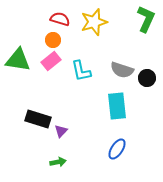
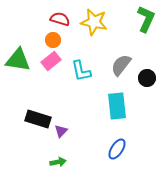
yellow star: rotated 28 degrees clockwise
gray semicircle: moved 1 px left, 5 px up; rotated 110 degrees clockwise
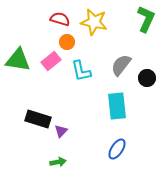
orange circle: moved 14 px right, 2 px down
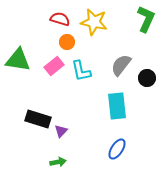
pink rectangle: moved 3 px right, 5 px down
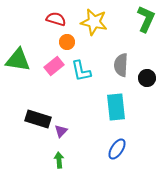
red semicircle: moved 4 px left
gray semicircle: rotated 35 degrees counterclockwise
cyan rectangle: moved 1 px left, 1 px down
green arrow: moved 1 px right, 2 px up; rotated 84 degrees counterclockwise
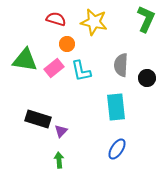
orange circle: moved 2 px down
green triangle: moved 7 px right
pink rectangle: moved 2 px down
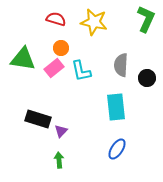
orange circle: moved 6 px left, 4 px down
green triangle: moved 2 px left, 1 px up
